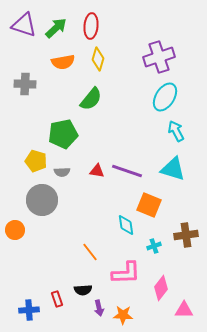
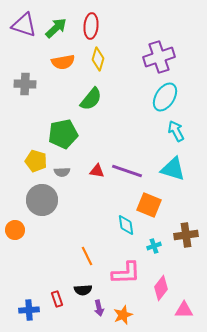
orange line: moved 3 px left, 4 px down; rotated 12 degrees clockwise
orange star: rotated 24 degrees counterclockwise
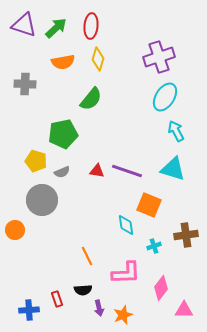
gray semicircle: rotated 21 degrees counterclockwise
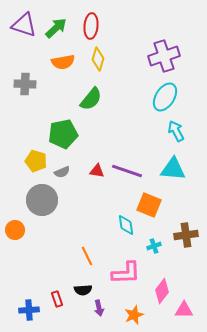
purple cross: moved 5 px right, 1 px up
cyan triangle: rotated 12 degrees counterclockwise
pink diamond: moved 1 px right, 3 px down
orange star: moved 11 px right
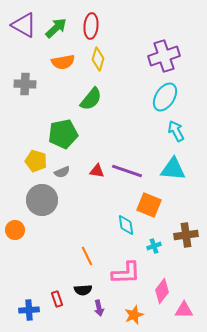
purple triangle: rotated 12 degrees clockwise
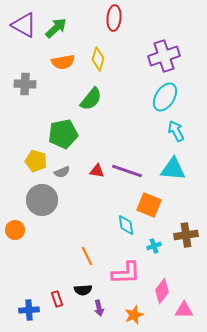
red ellipse: moved 23 px right, 8 px up
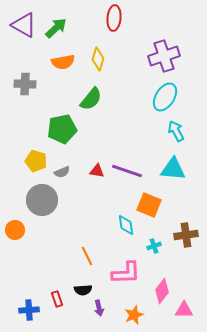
green pentagon: moved 1 px left, 5 px up
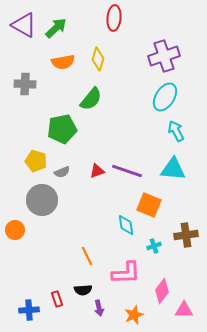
red triangle: rotated 28 degrees counterclockwise
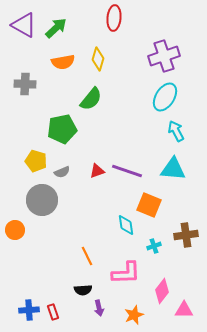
red rectangle: moved 4 px left, 13 px down
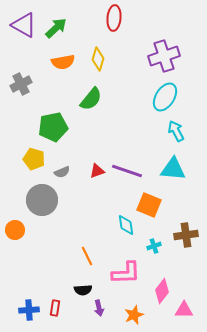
gray cross: moved 4 px left; rotated 30 degrees counterclockwise
green pentagon: moved 9 px left, 2 px up
yellow pentagon: moved 2 px left, 2 px up
red rectangle: moved 2 px right, 4 px up; rotated 28 degrees clockwise
